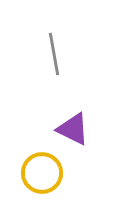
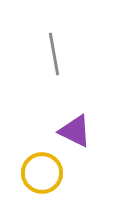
purple triangle: moved 2 px right, 2 px down
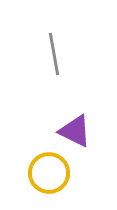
yellow circle: moved 7 px right
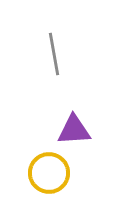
purple triangle: moved 1 px left, 1 px up; rotated 30 degrees counterclockwise
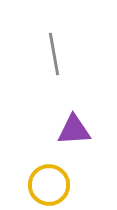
yellow circle: moved 12 px down
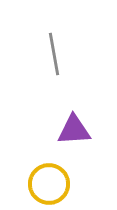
yellow circle: moved 1 px up
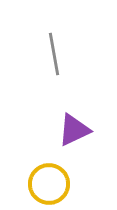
purple triangle: rotated 21 degrees counterclockwise
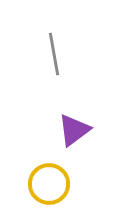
purple triangle: rotated 12 degrees counterclockwise
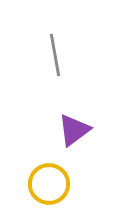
gray line: moved 1 px right, 1 px down
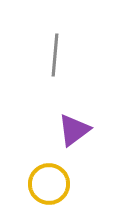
gray line: rotated 15 degrees clockwise
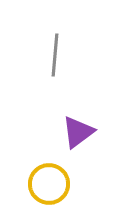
purple triangle: moved 4 px right, 2 px down
